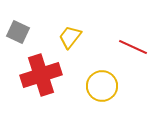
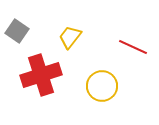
gray square: moved 1 px left, 1 px up; rotated 10 degrees clockwise
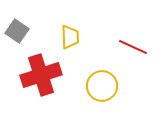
yellow trapezoid: rotated 140 degrees clockwise
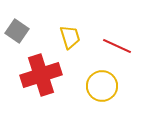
yellow trapezoid: rotated 15 degrees counterclockwise
red line: moved 16 px left, 1 px up
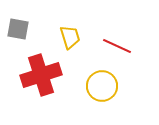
gray square: moved 1 px right, 2 px up; rotated 25 degrees counterclockwise
